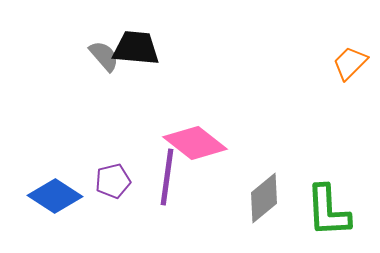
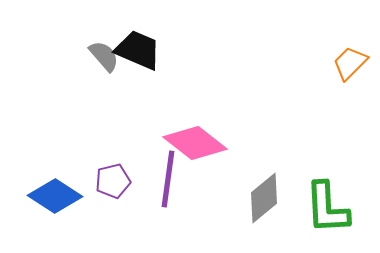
black trapezoid: moved 2 px right, 2 px down; rotated 18 degrees clockwise
purple line: moved 1 px right, 2 px down
green L-shape: moved 1 px left, 3 px up
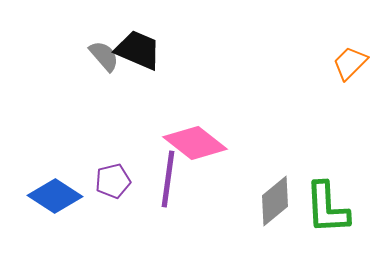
gray diamond: moved 11 px right, 3 px down
